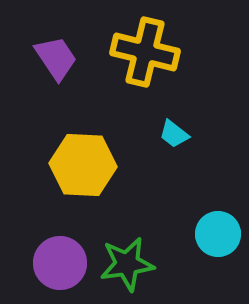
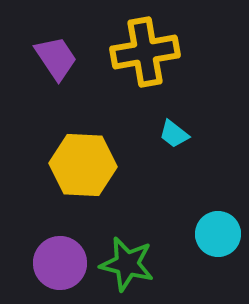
yellow cross: rotated 24 degrees counterclockwise
green star: rotated 22 degrees clockwise
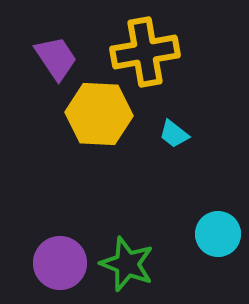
yellow hexagon: moved 16 px right, 51 px up
green star: rotated 8 degrees clockwise
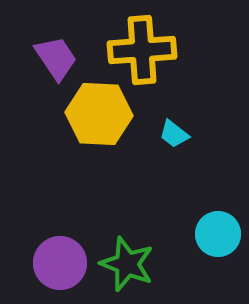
yellow cross: moved 3 px left, 2 px up; rotated 6 degrees clockwise
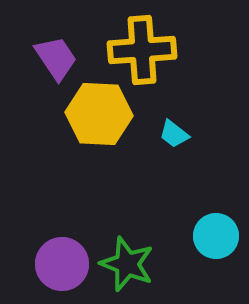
cyan circle: moved 2 px left, 2 px down
purple circle: moved 2 px right, 1 px down
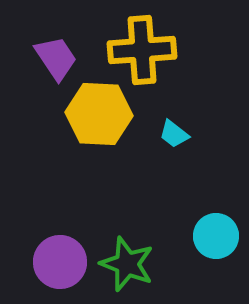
purple circle: moved 2 px left, 2 px up
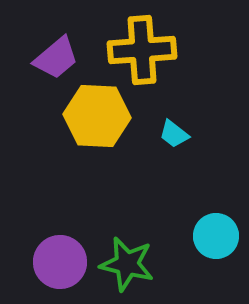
purple trapezoid: rotated 84 degrees clockwise
yellow hexagon: moved 2 px left, 2 px down
green star: rotated 8 degrees counterclockwise
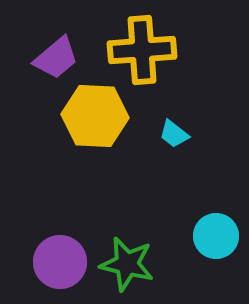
yellow hexagon: moved 2 px left
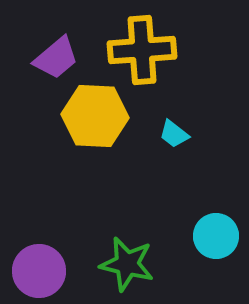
purple circle: moved 21 px left, 9 px down
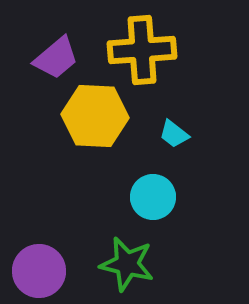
cyan circle: moved 63 px left, 39 px up
